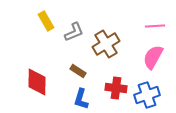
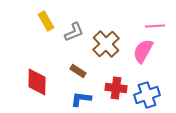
brown cross: rotated 12 degrees counterclockwise
pink semicircle: moved 10 px left, 6 px up
blue L-shape: rotated 80 degrees clockwise
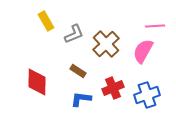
gray L-shape: moved 2 px down
red cross: moved 3 px left; rotated 30 degrees counterclockwise
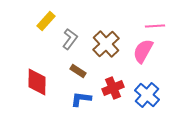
yellow rectangle: rotated 72 degrees clockwise
gray L-shape: moved 4 px left, 5 px down; rotated 30 degrees counterclockwise
blue cross: rotated 30 degrees counterclockwise
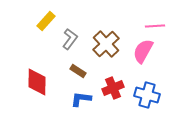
blue cross: rotated 25 degrees counterclockwise
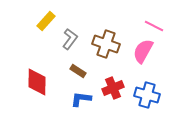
pink line: moved 1 px left; rotated 30 degrees clockwise
brown cross: rotated 28 degrees counterclockwise
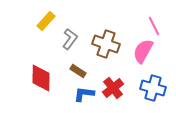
pink line: rotated 36 degrees clockwise
red diamond: moved 4 px right, 4 px up
red cross: rotated 15 degrees counterclockwise
blue cross: moved 6 px right, 7 px up
blue L-shape: moved 3 px right, 5 px up
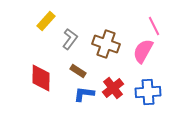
blue cross: moved 5 px left, 4 px down; rotated 20 degrees counterclockwise
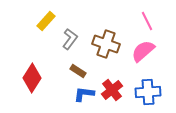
pink line: moved 7 px left, 5 px up
pink semicircle: rotated 20 degrees clockwise
red diamond: moved 9 px left; rotated 32 degrees clockwise
red cross: moved 1 px left, 2 px down
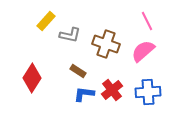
gray L-shape: moved 4 px up; rotated 65 degrees clockwise
